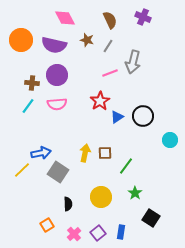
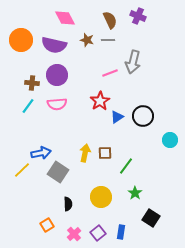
purple cross: moved 5 px left, 1 px up
gray line: moved 6 px up; rotated 56 degrees clockwise
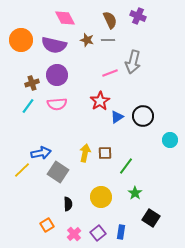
brown cross: rotated 24 degrees counterclockwise
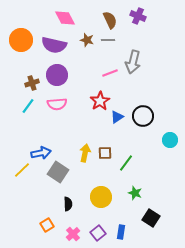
green line: moved 3 px up
green star: rotated 16 degrees counterclockwise
pink cross: moved 1 px left
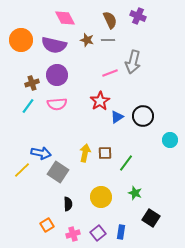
blue arrow: rotated 24 degrees clockwise
pink cross: rotated 24 degrees clockwise
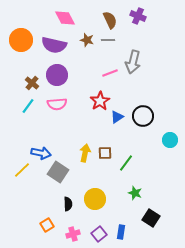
brown cross: rotated 32 degrees counterclockwise
yellow circle: moved 6 px left, 2 px down
purple square: moved 1 px right, 1 px down
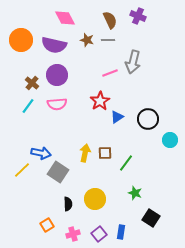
black circle: moved 5 px right, 3 px down
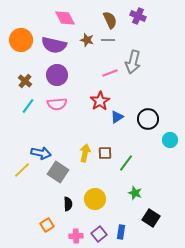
brown cross: moved 7 px left, 2 px up
pink cross: moved 3 px right, 2 px down; rotated 16 degrees clockwise
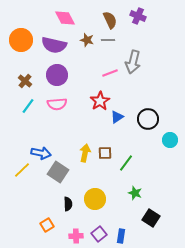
blue rectangle: moved 4 px down
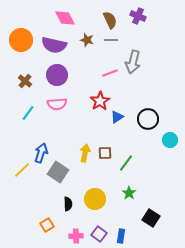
gray line: moved 3 px right
cyan line: moved 7 px down
blue arrow: rotated 84 degrees counterclockwise
green star: moved 6 px left; rotated 16 degrees clockwise
purple square: rotated 14 degrees counterclockwise
